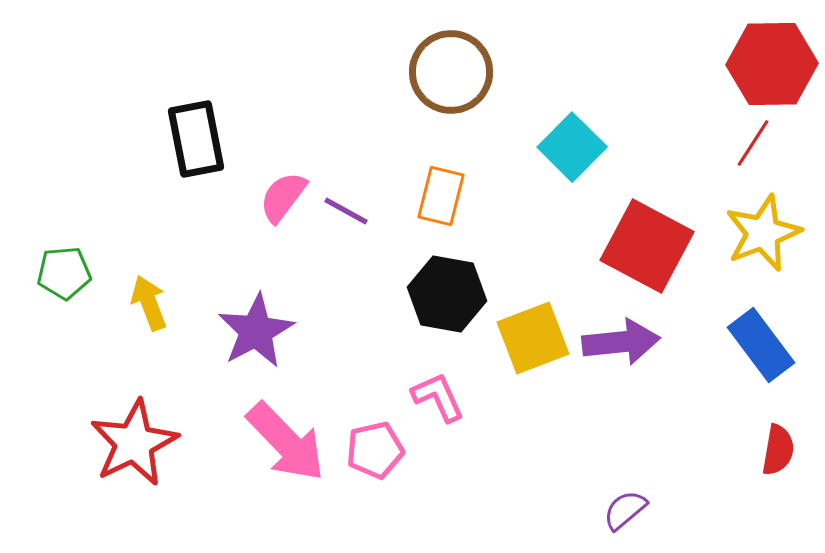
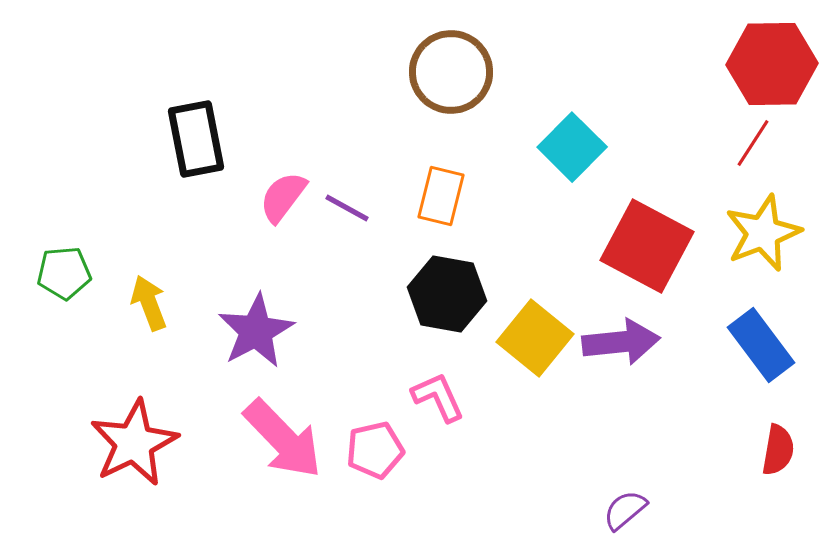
purple line: moved 1 px right, 3 px up
yellow square: moved 2 px right; rotated 30 degrees counterclockwise
pink arrow: moved 3 px left, 3 px up
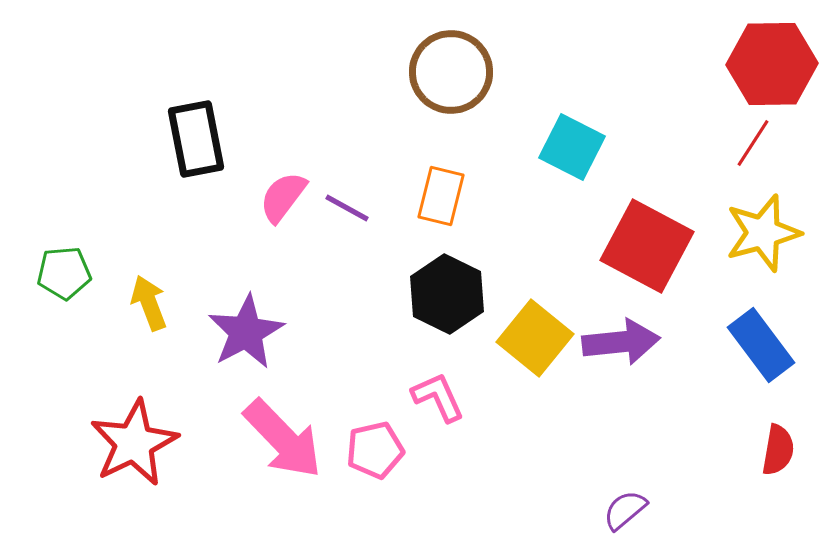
cyan square: rotated 18 degrees counterclockwise
yellow star: rotated 6 degrees clockwise
black hexagon: rotated 16 degrees clockwise
purple star: moved 10 px left, 1 px down
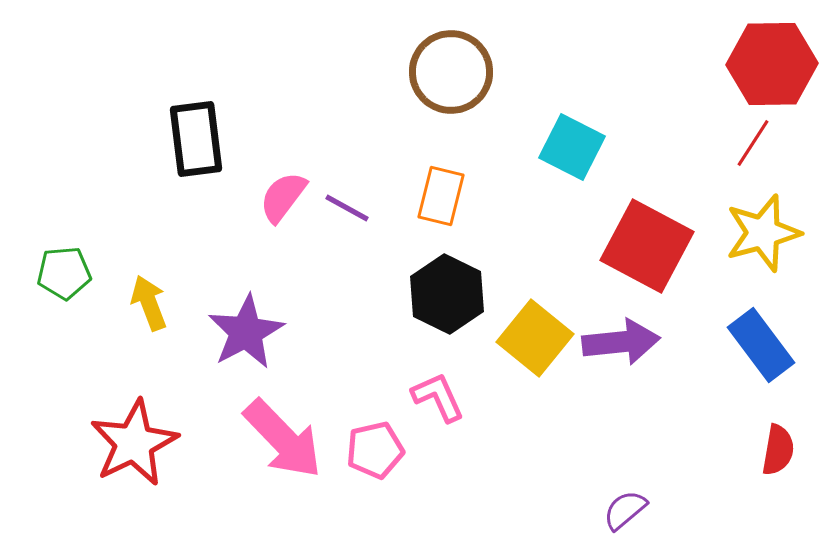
black rectangle: rotated 4 degrees clockwise
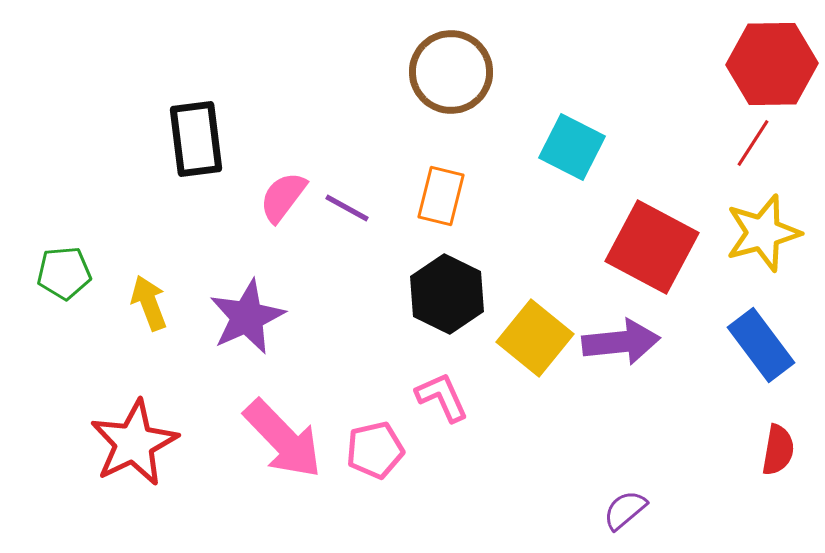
red square: moved 5 px right, 1 px down
purple star: moved 1 px right, 15 px up; rotated 4 degrees clockwise
pink L-shape: moved 4 px right
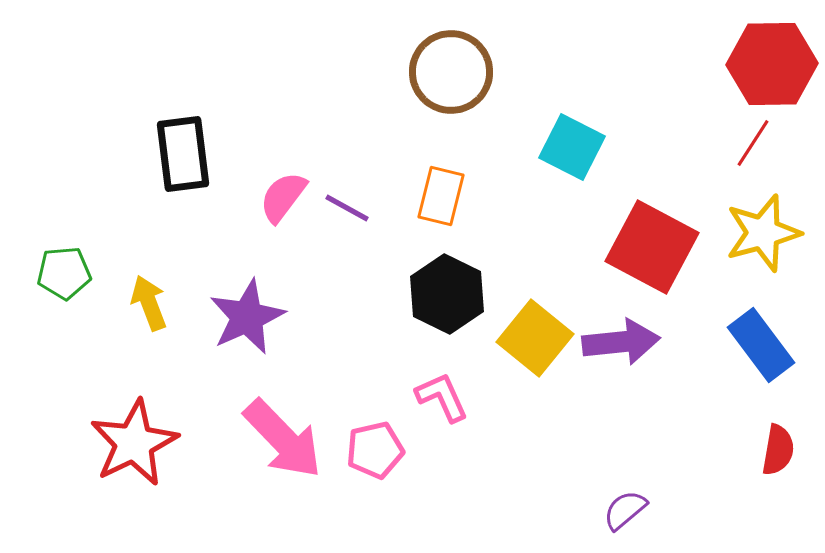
black rectangle: moved 13 px left, 15 px down
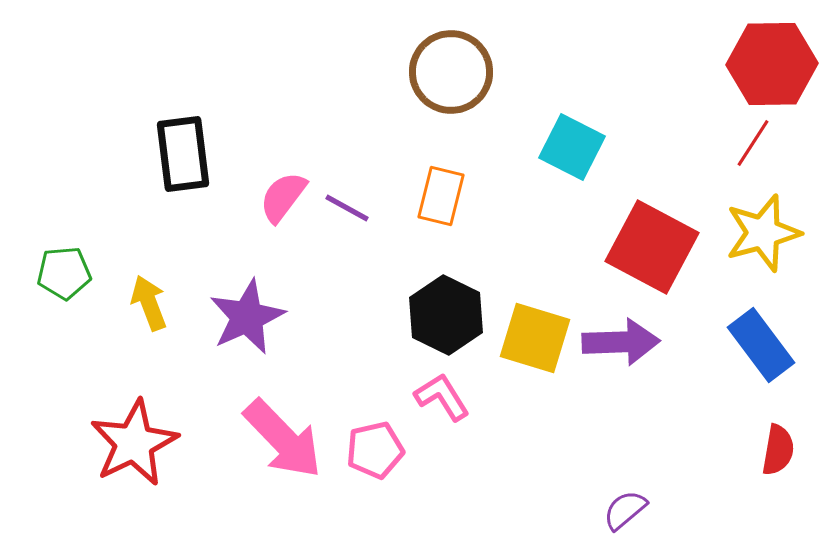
black hexagon: moved 1 px left, 21 px down
yellow square: rotated 22 degrees counterclockwise
purple arrow: rotated 4 degrees clockwise
pink L-shape: rotated 8 degrees counterclockwise
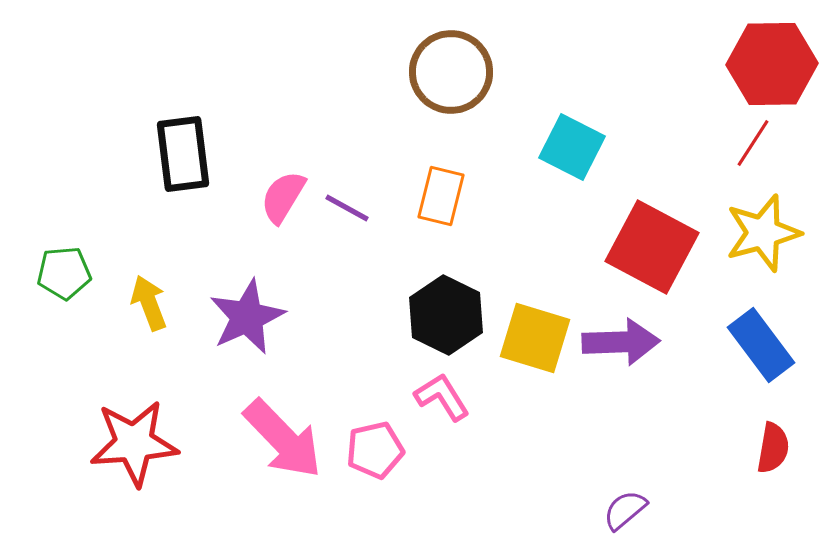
pink semicircle: rotated 6 degrees counterclockwise
red star: rotated 22 degrees clockwise
red semicircle: moved 5 px left, 2 px up
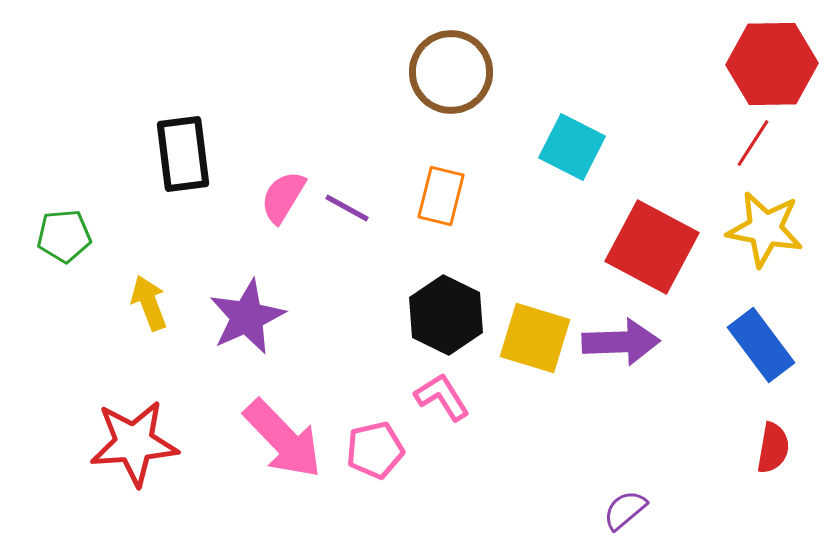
yellow star: moved 2 px right, 4 px up; rotated 26 degrees clockwise
green pentagon: moved 37 px up
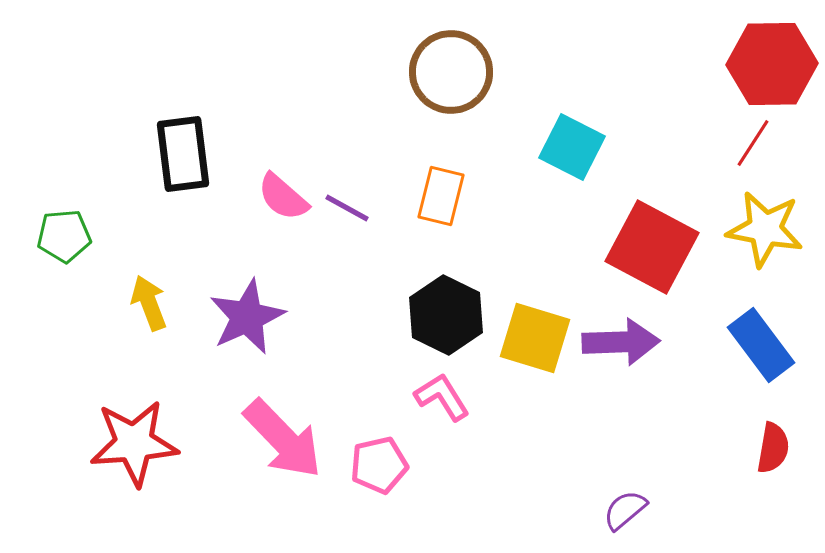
pink semicircle: rotated 80 degrees counterclockwise
pink pentagon: moved 4 px right, 15 px down
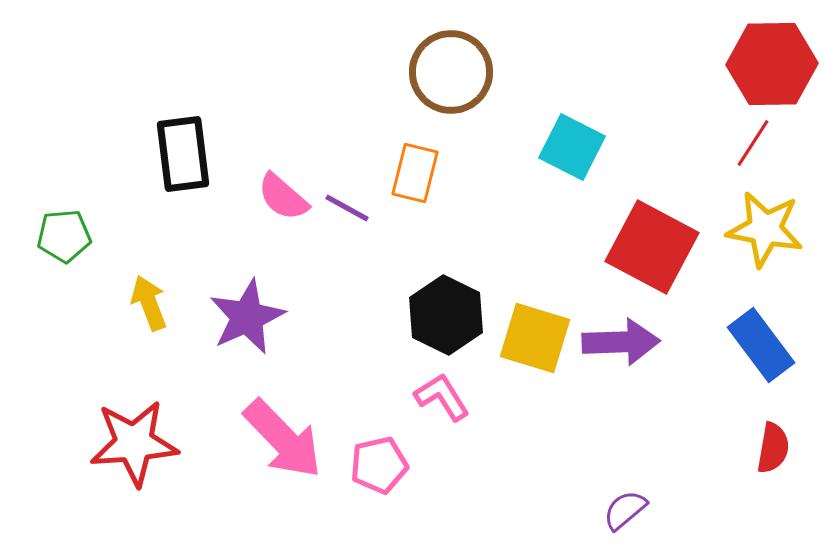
orange rectangle: moved 26 px left, 23 px up
